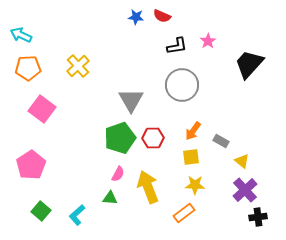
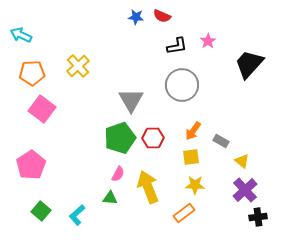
orange pentagon: moved 4 px right, 5 px down
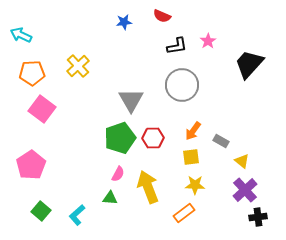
blue star: moved 12 px left, 5 px down; rotated 14 degrees counterclockwise
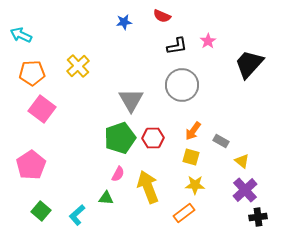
yellow square: rotated 24 degrees clockwise
green triangle: moved 4 px left
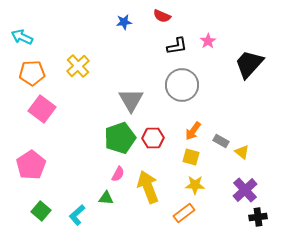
cyan arrow: moved 1 px right, 2 px down
yellow triangle: moved 9 px up
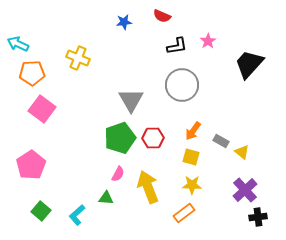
cyan arrow: moved 4 px left, 7 px down
yellow cross: moved 8 px up; rotated 25 degrees counterclockwise
yellow star: moved 3 px left
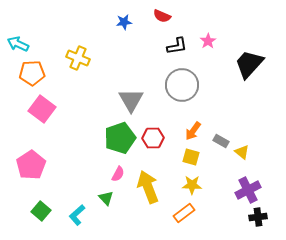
purple cross: moved 3 px right; rotated 15 degrees clockwise
green triangle: rotated 42 degrees clockwise
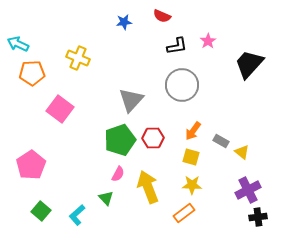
gray triangle: rotated 12 degrees clockwise
pink square: moved 18 px right
green pentagon: moved 2 px down
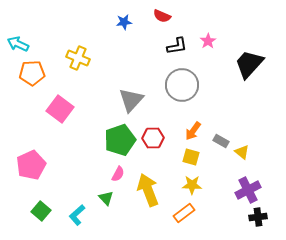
pink pentagon: rotated 8 degrees clockwise
yellow arrow: moved 3 px down
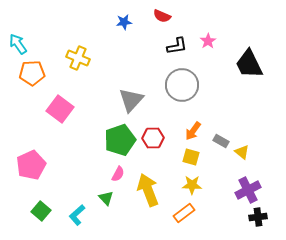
cyan arrow: rotated 30 degrees clockwise
black trapezoid: rotated 68 degrees counterclockwise
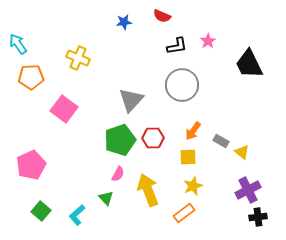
orange pentagon: moved 1 px left, 4 px down
pink square: moved 4 px right
yellow square: moved 3 px left; rotated 18 degrees counterclockwise
yellow star: moved 1 px right, 1 px down; rotated 24 degrees counterclockwise
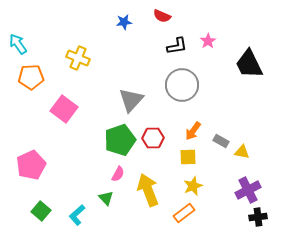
yellow triangle: rotated 28 degrees counterclockwise
